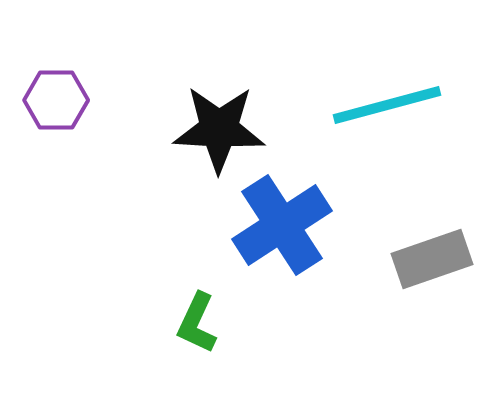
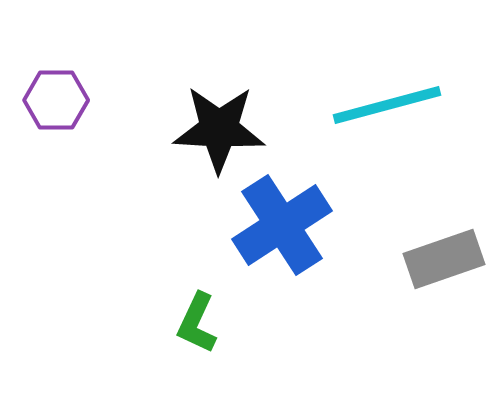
gray rectangle: moved 12 px right
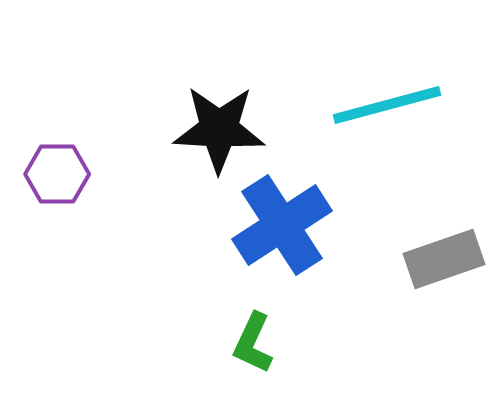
purple hexagon: moved 1 px right, 74 px down
green L-shape: moved 56 px right, 20 px down
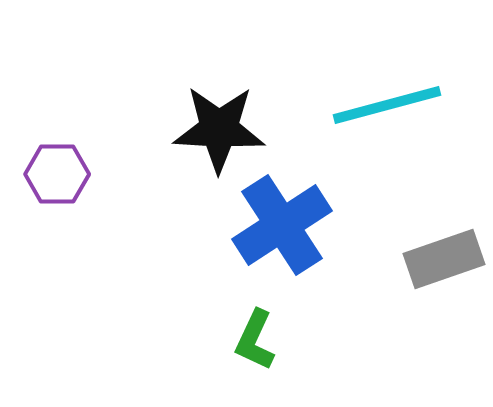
green L-shape: moved 2 px right, 3 px up
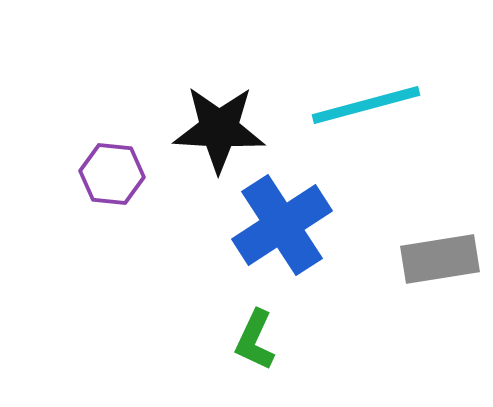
cyan line: moved 21 px left
purple hexagon: moved 55 px right; rotated 6 degrees clockwise
gray rectangle: moved 4 px left; rotated 10 degrees clockwise
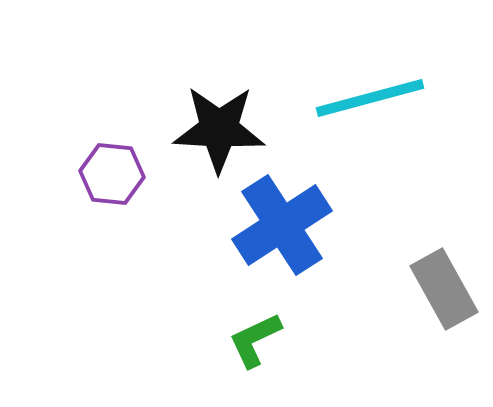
cyan line: moved 4 px right, 7 px up
gray rectangle: moved 4 px right, 30 px down; rotated 70 degrees clockwise
green L-shape: rotated 40 degrees clockwise
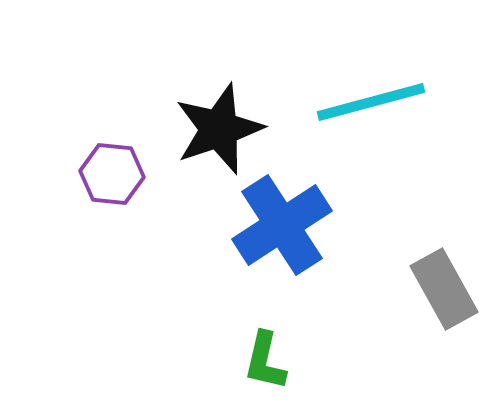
cyan line: moved 1 px right, 4 px down
black star: rotated 22 degrees counterclockwise
green L-shape: moved 10 px right, 21 px down; rotated 52 degrees counterclockwise
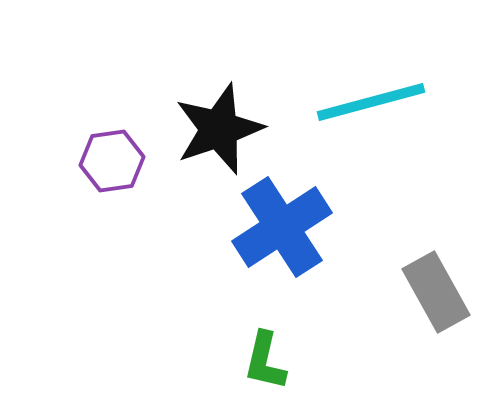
purple hexagon: moved 13 px up; rotated 14 degrees counterclockwise
blue cross: moved 2 px down
gray rectangle: moved 8 px left, 3 px down
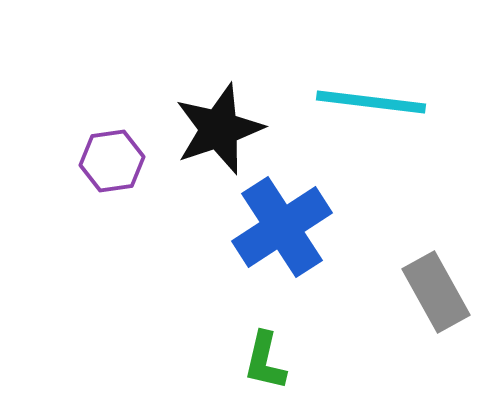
cyan line: rotated 22 degrees clockwise
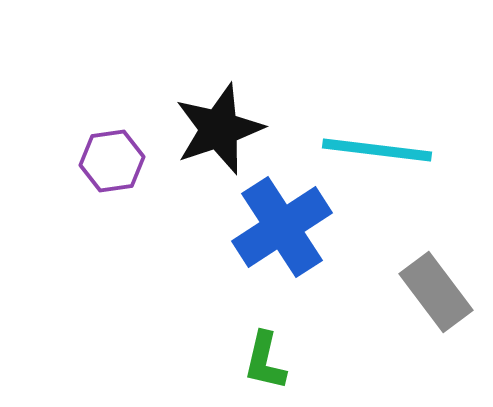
cyan line: moved 6 px right, 48 px down
gray rectangle: rotated 8 degrees counterclockwise
